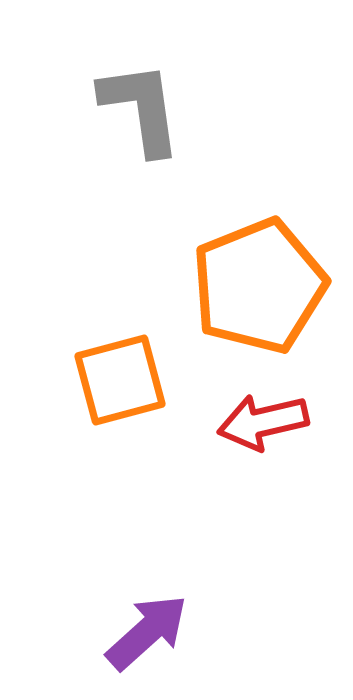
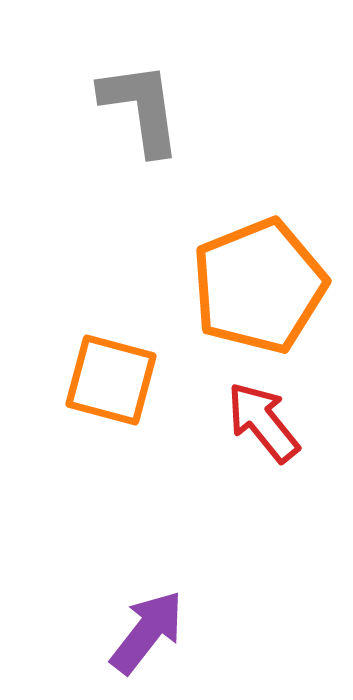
orange square: moved 9 px left; rotated 30 degrees clockwise
red arrow: rotated 64 degrees clockwise
purple arrow: rotated 10 degrees counterclockwise
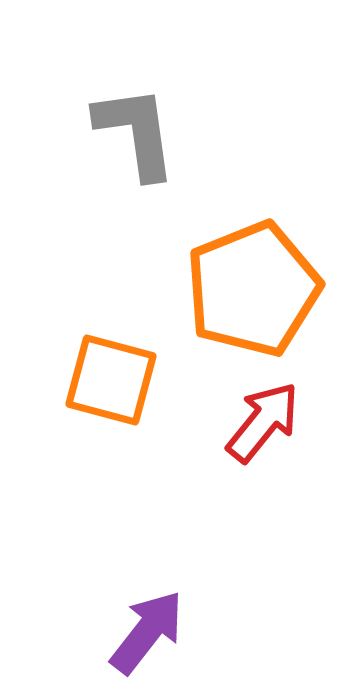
gray L-shape: moved 5 px left, 24 px down
orange pentagon: moved 6 px left, 3 px down
red arrow: rotated 78 degrees clockwise
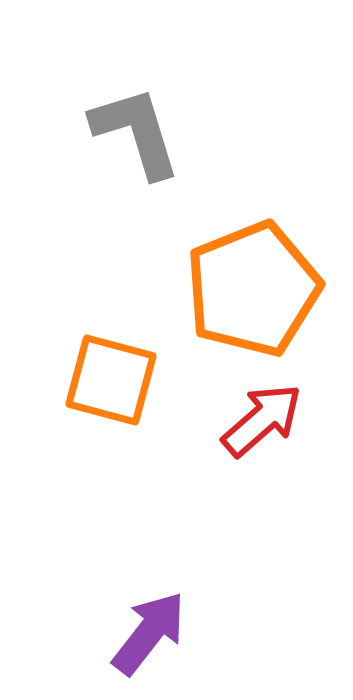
gray L-shape: rotated 9 degrees counterclockwise
red arrow: moved 1 px left, 2 px up; rotated 10 degrees clockwise
purple arrow: moved 2 px right, 1 px down
